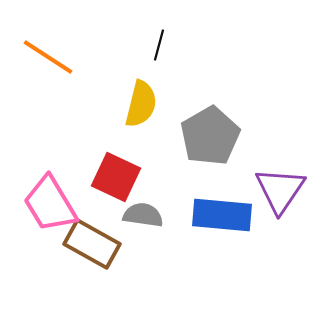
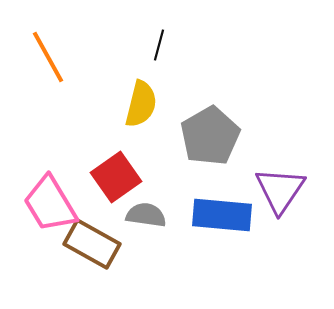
orange line: rotated 28 degrees clockwise
red square: rotated 30 degrees clockwise
gray semicircle: moved 3 px right
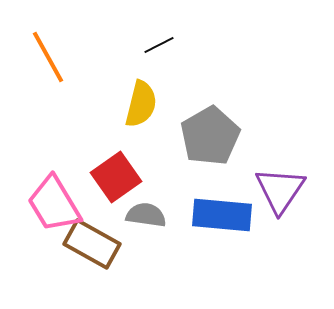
black line: rotated 48 degrees clockwise
pink trapezoid: moved 4 px right
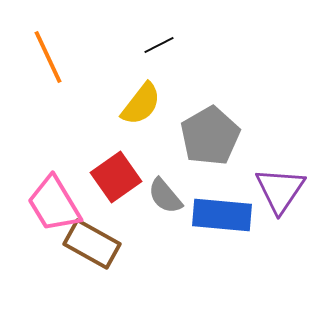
orange line: rotated 4 degrees clockwise
yellow semicircle: rotated 24 degrees clockwise
gray semicircle: moved 19 px right, 19 px up; rotated 138 degrees counterclockwise
